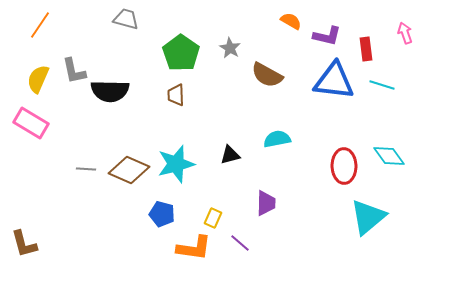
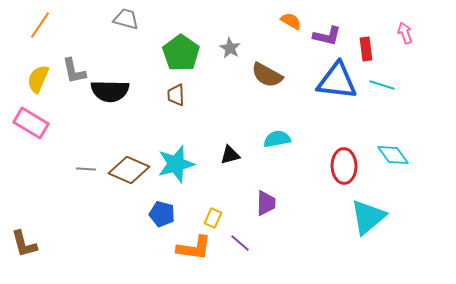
blue triangle: moved 3 px right
cyan diamond: moved 4 px right, 1 px up
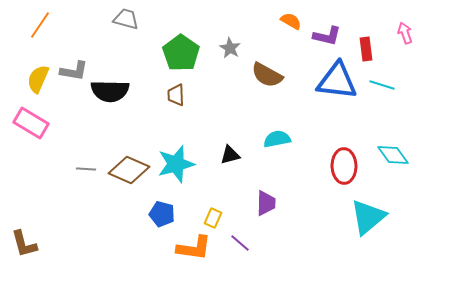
gray L-shape: rotated 68 degrees counterclockwise
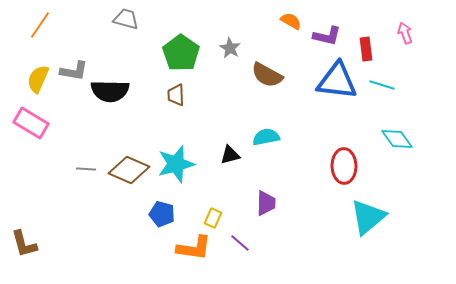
cyan semicircle: moved 11 px left, 2 px up
cyan diamond: moved 4 px right, 16 px up
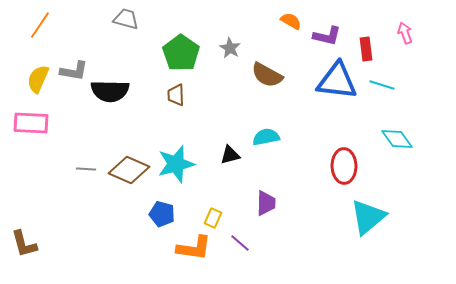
pink rectangle: rotated 28 degrees counterclockwise
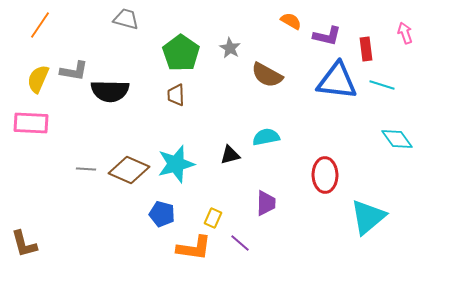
red ellipse: moved 19 px left, 9 px down
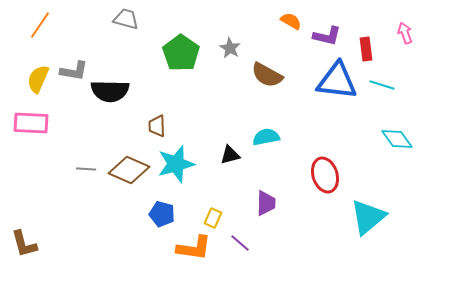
brown trapezoid: moved 19 px left, 31 px down
red ellipse: rotated 16 degrees counterclockwise
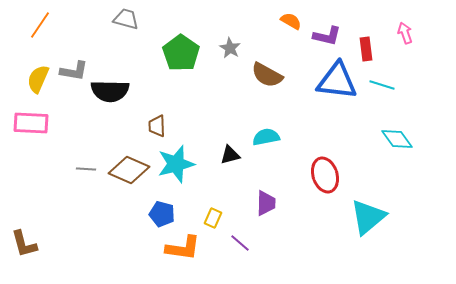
orange L-shape: moved 11 px left
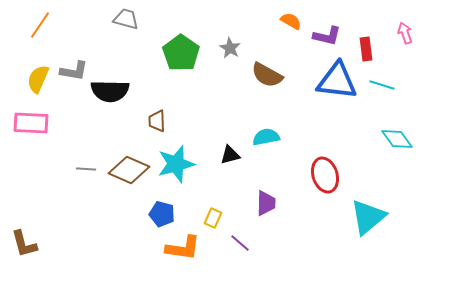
brown trapezoid: moved 5 px up
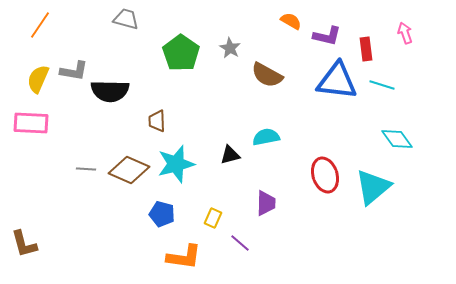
cyan triangle: moved 5 px right, 30 px up
orange L-shape: moved 1 px right, 9 px down
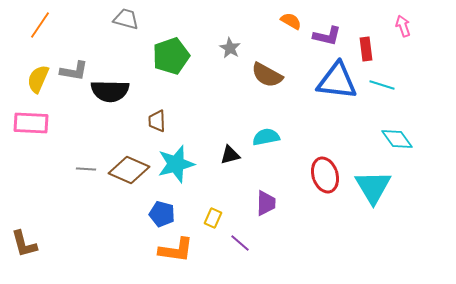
pink arrow: moved 2 px left, 7 px up
green pentagon: moved 10 px left, 3 px down; rotated 18 degrees clockwise
cyan triangle: rotated 21 degrees counterclockwise
orange L-shape: moved 8 px left, 7 px up
